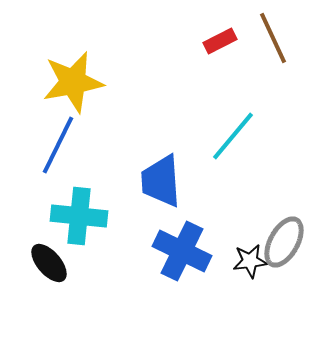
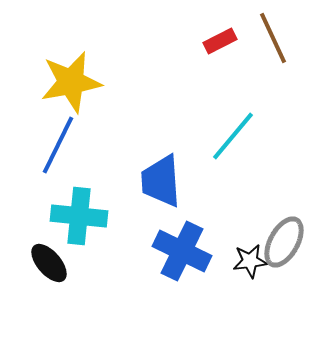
yellow star: moved 2 px left
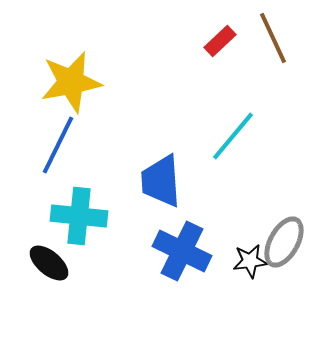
red rectangle: rotated 16 degrees counterclockwise
black ellipse: rotated 9 degrees counterclockwise
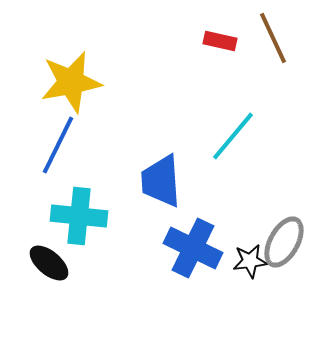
red rectangle: rotated 56 degrees clockwise
blue cross: moved 11 px right, 3 px up
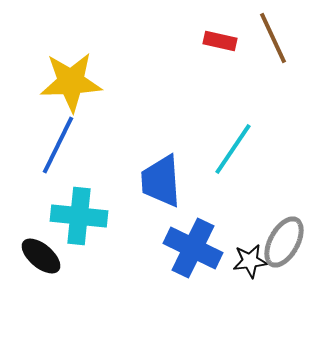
yellow star: rotated 8 degrees clockwise
cyan line: moved 13 px down; rotated 6 degrees counterclockwise
black ellipse: moved 8 px left, 7 px up
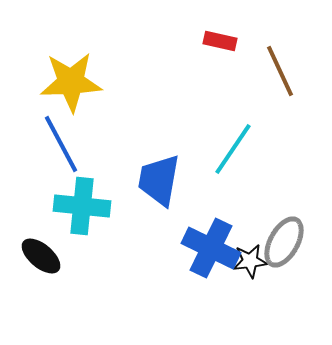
brown line: moved 7 px right, 33 px down
blue line: moved 3 px right, 1 px up; rotated 54 degrees counterclockwise
blue trapezoid: moved 2 px left, 1 px up; rotated 14 degrees clockwise
cyan cross: moved 3 px right, 10 px up
blue cross: moved 18 px right
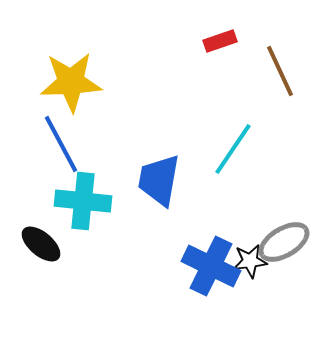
red rectangle: rotated 32 degrees counterclockwise
cyan cross: moved 1 px right, 5 px up
gray ellipse: rotated 30 degrees clockwise
blue cross: moved 18 px down
black ellipse: moved 12 px up
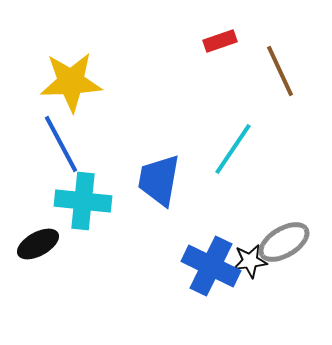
black ellipse: moved 3 px left; rotated 69 degrees counterclockwise
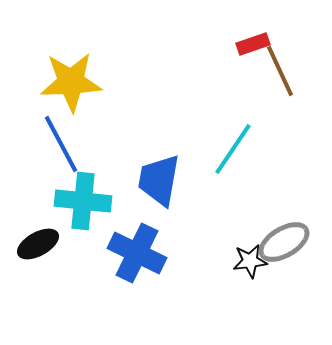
red rectangle: moved 33 px right, 3 px down
blue cross: moved 74 px left, 13 px up
